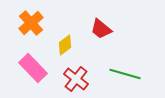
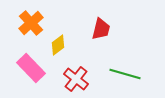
red trapezoid: rotated 115 degrees counterclockwise
yellow diamond: moved 7 px left
pink rectangle: moved 2 px left
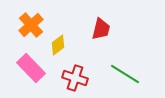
orange cross: moved 2 px down
green line: rotated 16 degrees clockwise
red cross: moved 1 px left, 1 px up; rotated 20 degrees counterclockwise
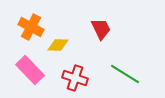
orange cross: moved 2 px down; rotated 20 degrees counterclockwise
red trapezoid: rotated 40 degrees counterclockwise
yellow diamond: rotated 40 degrees clockwise
pink rectangle: moved 1 px left, 2 px down
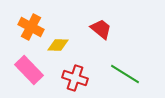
red trapezoid: rotated 25 degrees counterclockwise
pink rectangle: moved 1 px left
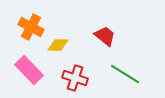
red trapezoid: moved 4 px right, 7 px down
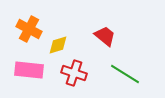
orange cross: moved 2 px left, 2 px down
yellow diamond: rotated 20 degrees counterclockwise
pink rectangle: rotated 40 degrees counterclockwise
red cross: moved 1 px left, 5 px up
